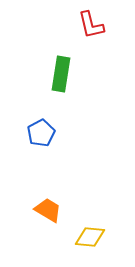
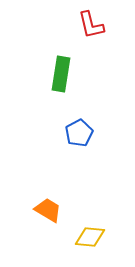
blue pentagon: moved 38 px right
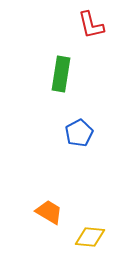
orange trapezoid: moved 1 px right, 2 px down
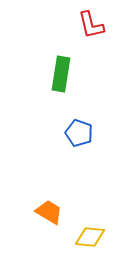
blue pentagon: rotated 24 degrees counterclockwise
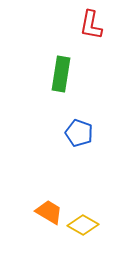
red L-shape: rotated 24 degrees clockwise
yellow diamond: moved 7 px left, 12 px up; rotated 24 degrees clockwise
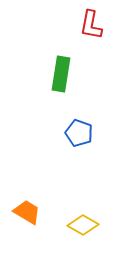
orange trapezoid: moved 22 px left
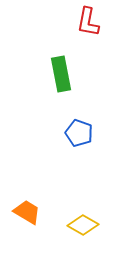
red L-shape: moved 3 px left, 3 px up
green rectangle: rotated 20 degrees counterclockwise
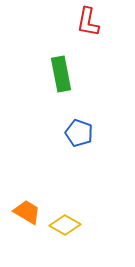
yellow diamond: moved 18 px left
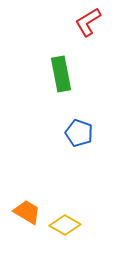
red L-shape: rotated 48 degrees clockwise
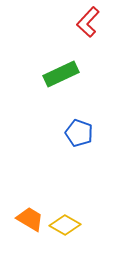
red L-shape: rotated 16 degrees counterclockwise
green rectangle: rotated 76 degrees clockwise
orange trapezoid: moved 3 px right, 7 px down
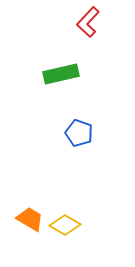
green rectangle: rotated 12 degrees clockwise
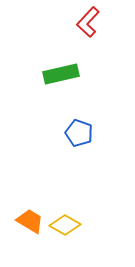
orange trapezoid: moved 2 px down
